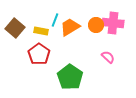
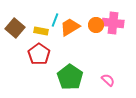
pink semicircle: moved 23 px down
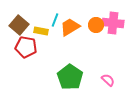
brown square: moved 4 px right, 3 px up
red pentagon: moved 13 px left, 7 px up; rotated 25 degrees counterclockwise
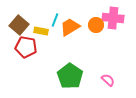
pink cross: moved 5 px up
green pentagon: moved 1 px up
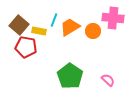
cyan line: moved 1 px left
orange circle: moved 3 px left, 6 px down
yellow rectangle: moved 2 px left
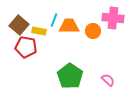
orange trapezoid: moved 1 px left, 1 px up; rotated 30 degrees clockwise
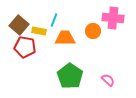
orange trapezoid: moved 4 px left, 12 px down
red pentagon: moved 1 px left
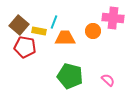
cyan line: moved 2 px down
green pentagon: rotated 20 degrees counterclockwise
